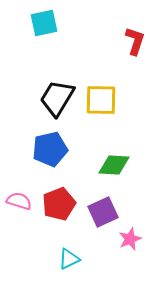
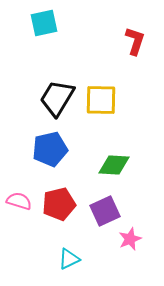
red pentagon: rotated 8 degrees clockwise
purple square: moved 2 px right, 1 px up
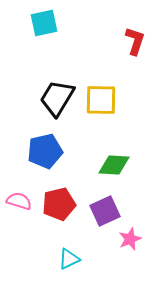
blue pentagon: moved 5 px left, 2 px down
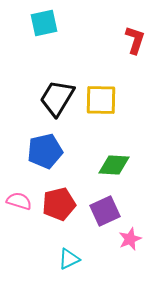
red L-shape: moved 1 px up
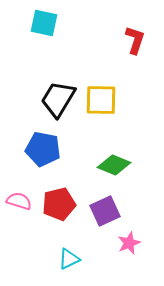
cyan square: rotated 24 degrees clockwise
black trapezoid: moved 1 px right, 1 px down
blue pentagon: moved 2 px left, 2 px up; rotated 24 degrees clockwise
green diamond: rotated 20 degrees clockwise
pink star: moved 1 px left, 4 px down
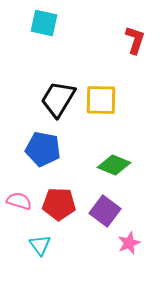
red pentagon: rotated 16 degrees clockwise
purple square: rotated 28 degrees counterclockwise
cyan triangle: moved 29 px left, 14 px up; rotated 40 degrees counterclockwise
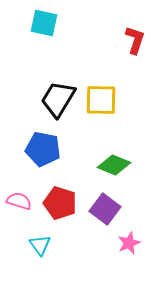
red pentagon: moved 1 px right, 1 px up; rotated 16 degrees clockwise
purple square: moved 2 px up
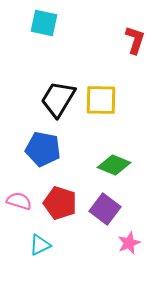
cyan triangle: rotated 40 degrees clockwise
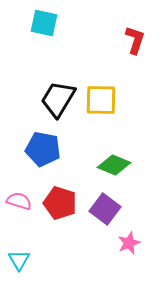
cyan triangle: moved 21 px left, 15 px down; rotated 35 degrees counterclockwise
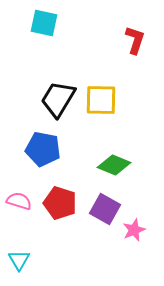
purple square: rotated 8 degrees counterclockwise
pink star: moved 5 px right, 13 px up
